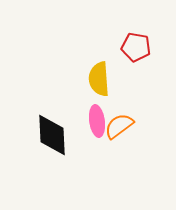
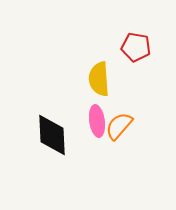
orange semicircle: rotated 12 degrees counterclockwise
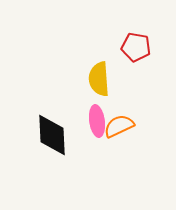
orange semicircle: rotated 24 degrees clockwise
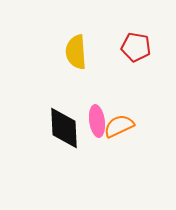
yellow semicircle: moved 23 px left, 27 px up
black diamond: moved 12 px right, 7 px up
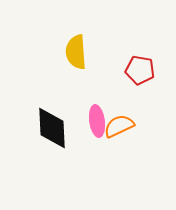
red pentagon: moved 4 px right, 23 px down
black diamond: moved 12 px left
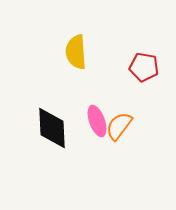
red pentagon: moved 4 px right, 3 px up
pink ellipse: rotated 12 degrees counterclockwise
orange semicircle: rotated 28 degrees counterclockwise
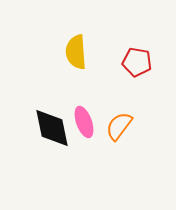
red pentagon: moved 7 px left, 5 px up
pink ellipse: moved 13 px left, 1 px down
black diamond: rotated 9 degrees counterclockwise
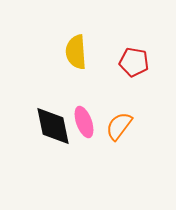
red pentagon: moved 3 px left
black diamond: moved 1 px right, 2 px up
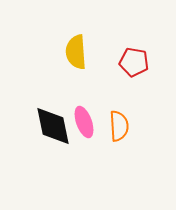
orange semicircle: rotated 140 degrees clockwise
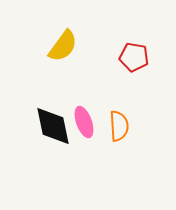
yellow semicircle: moved 13 px left, 6 px up; rotated 140 degrees counterclockwise
red pentagon: moved 5 px up
